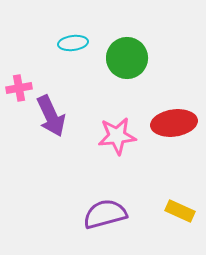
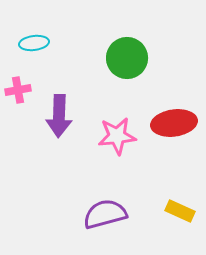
cyan ellipse: moved 39 px left
pink cross: moved 1 px left, 2 px down
purple arrow: moved 8 px right; rotated 27 degrees clockwise
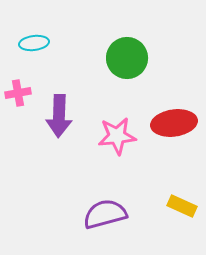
pink cross: moved 3 px down
yellow rectangle: moved 2 px right, 5 px up
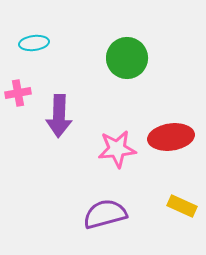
red ellipse: moved 3 px left, 14 px down
pink star: moved 13 px down
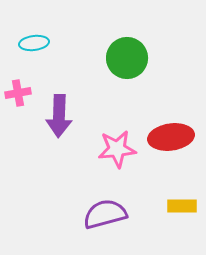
yellow rectangle: rotated 24 degrees counterclockwise
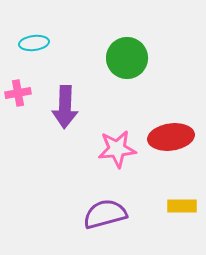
purple arrow: moved 6 px right, 9 px up
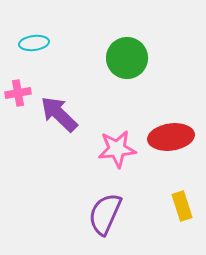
purple arrow: moved 6 px left, 7 px down; rotated 132 degrees clockwise
yellow rectangle: rotated 72 degrees clockwise
purple semicircle: rotated 51 degrees counterclockwise
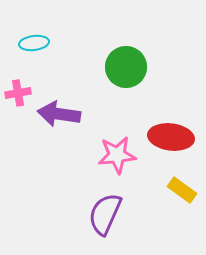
green circle: moved 1 px left, 9 px down
purple arrow: rotated 36 degrees counterclockwise
red ellipse: rotated 15 degrees clockwise
pink star: moved 6 px down
yellow rectangle: moved 16 px up; rotated 36 degrees counterclockwise
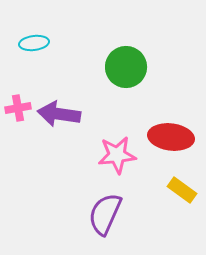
pink cross: moved 15 px down
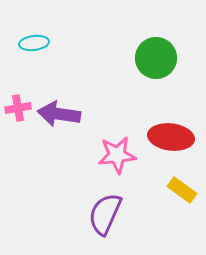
green circle: moved 30 px right, 9 px up
